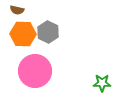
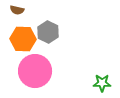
orange hexagon: moved 5 px down
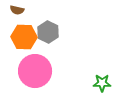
orange hexagon: moved 1 px right, 2 px up
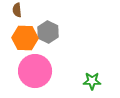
brown semicircle: rotated 72 degrees clockwise
orange hexagon: moved 1 px right, 1 px down
green star: moved 10 px left, 2 px up
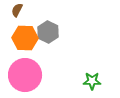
brown semicircle: rotated 32 degrees clockwise
pink circle: moved 10 px left, 4 px down
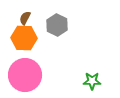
brown semicircle: moved 8 px right, 8 px down
gray hexagon: moved 9 px right, 7 px up
orange hexagon: moved 1 px left
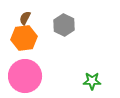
gray hexagon: moved 7 px right
orange hexagon: rotated 10 degrees counterclockwise
pink circle: moved 1 px down
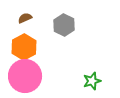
brown semicircle: rotated 40 degrees clockwise
orange hexagon: moved 9 px down; rotated 20 degrees counterclockwise
green star: rotated 18 degrees counterclockwise
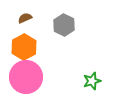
pink circle: moved 1 px right, 1 px down
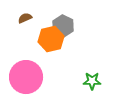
gray hexagon: moved 1 px left, 1 px down
orange hexagon: moved 27 px right, 8 px up; rotated 15 degrees clockwise
green star: rotated 18 degrees clockwise
